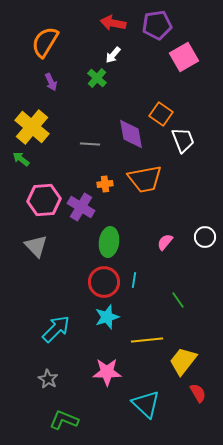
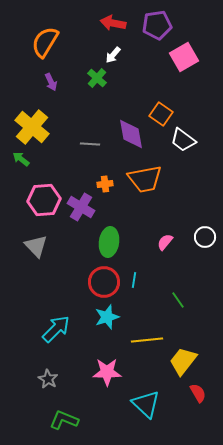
white trapezoid: rotated 148 degrees clockwise
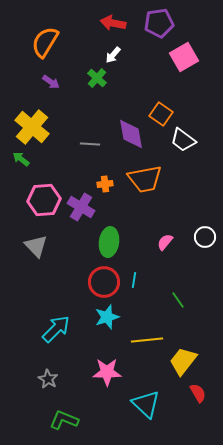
purple pentagon: moved 2 px right, 2 px up
purple arrow: rotated 30 degrees counterclockwise
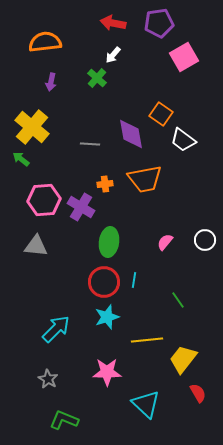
orange semicircle: rotated 52 degrees clockwise
purple arrow: rotated 66 degrees clockwise
white circle: moved 3 px down
gray triangle: rotated 40 degrees counterclockwise
yellow trapezoid: moved 2 px up
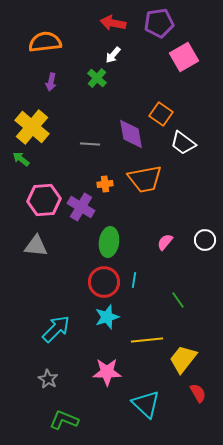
white trapezoid: moved 3 px down
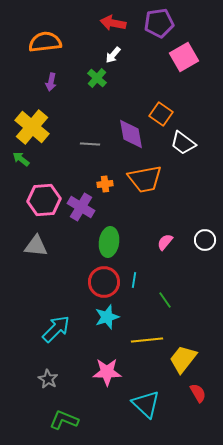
green line: moved 13 px left
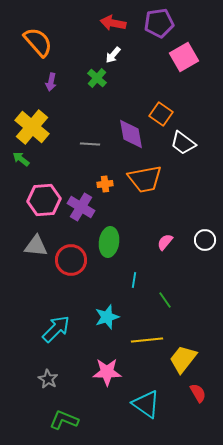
orange semicircle: moved 7 px left; rotated 56 degrees clockwise
red circle: moved 33 px left, 22 px up
cyan triangle: rotated 8 degrees counterclockwise
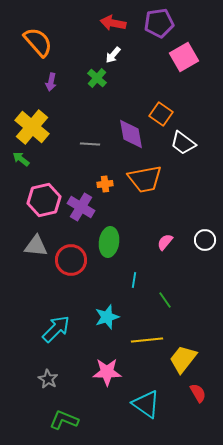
pink hexagon: rotated 8 degrees counterclockwise
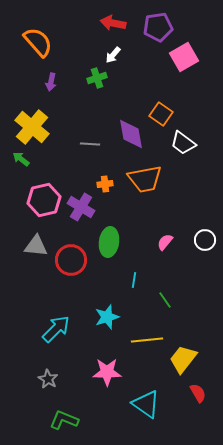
purple pentagon: moved 1 px left, 4 px down
green cross: rotated 30 degrees clockwise
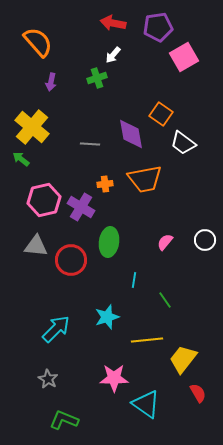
pink star: moved 7 px right, 6 px down
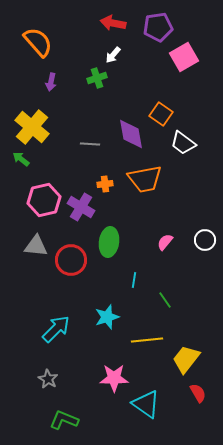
yellow trapezoid: moved 3 px right
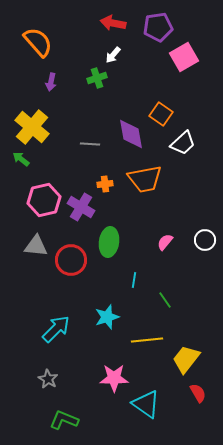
white trapezoid: rotated 80 degrees counterclockwise
